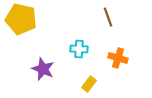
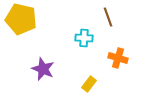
cyan cross: moved 5 px right, 11 px up
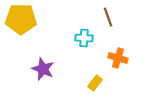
yellow pentagon: rotated 12 degrees counterclockwise
yellow rectangle: moved 6 px right, 1 px up
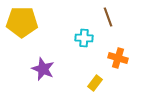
yellow pentagon: moved 1 px right, 3 px down
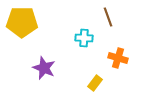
purple star: moved 1 px right, 1 px up
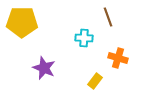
yellow rectangle: moved 2 px up
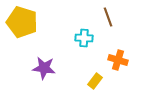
yellow pentagon: rotated 16 degrees clockwise
orange cross: moved 2 px down
purple star: rotated 15 degrees counterclockwise
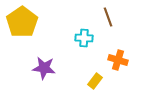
yellow pentagon: rotated 20 degrees clockwise
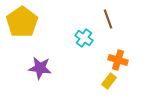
brown line: moved 2 px down
cyan cross: rotated 30 degrees clockwise
purple star: moved 4 px left
yellow rectangle: moved 14 px right
